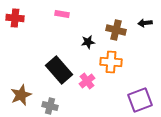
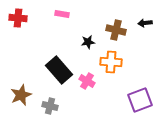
red cross: moved 3 px right
pink cross: rotated 21 degrees counterclockwise
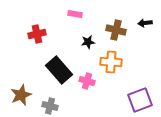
pink rectangle: moved 13 px right
red cross: moved 19 px right, 16 px down; rotated 18 degrees counterclockwise
pink cross: rotated 14 degrees counterclockwise
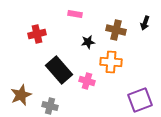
black arrow: rotated 64 degrees counterclockwise
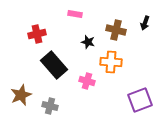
black star: rotated 24 degrees clockwise
black rectangle: moved 5 px left, 5 px up
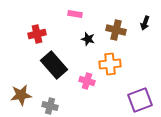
black star: moved 3 px up
orange cross: moved 1 px left, 2 px down; rotated 10 degrees counterclockwise
brown star: rotated 15 degrees clockwise
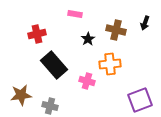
black star: rotated 24 degrees clockwise
